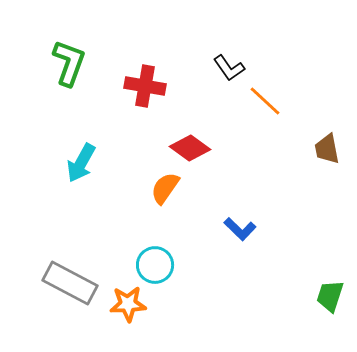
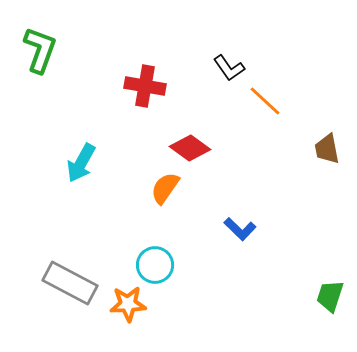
green L-shape: moved 29 px left, 13 px up
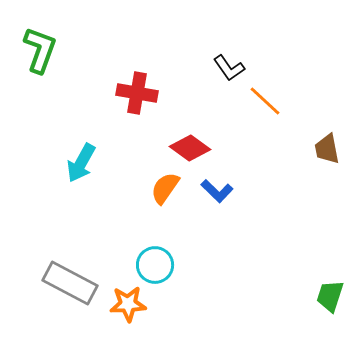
red cross: moved 8 px left, 7 px down
blue L-shape: moved 23 px left, 38 px up
